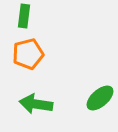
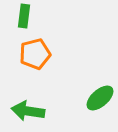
orange pentagon: moved 7 px right
green arrow: moved 8 px left, 7 px down
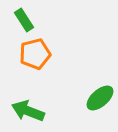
green rectangle: moved 4 px down; rotated 40 degrees counterclockwise
green arrow: rotated 12 degrees clockwise
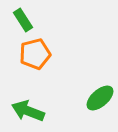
green rectangle: moved 1 px left
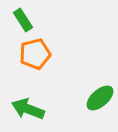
green arrow: moved 2 px up
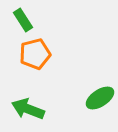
green ellipse: rotated 8 degrees clockwise
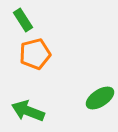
green arrow: moved 2 px down
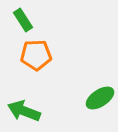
orange pentagon: moved 1 px right, 1 px down; rotated 12 degrees clockwise
green arrow: moved 4 px left
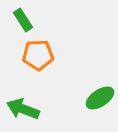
orange pentagon: moved 2 px right
green arrow: moved 1 px left, 2 px up
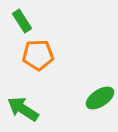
green rectangle: moved 1 px left, 1 px down
green arrow: rotated 12 degrees clockwise
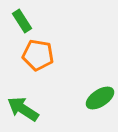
orange pentagon: rotated 12 degrees clockwise
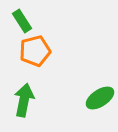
orange pentagon: moved 3 px left, 4 px up; rotated 24 degrees counterclockwise
green arrow: moved 1 px right, 9 px up; rotated 68 degrees clockwise
